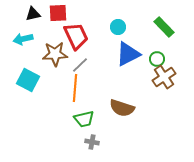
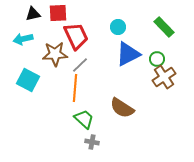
brown semicircle: rotated 15 degrees clockwise
green trapezoid: rotated 125 degrees counterclockwise
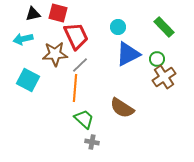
red square: rotated 18 degrees clockwise
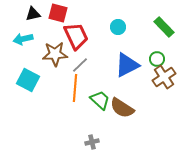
blue triangle: moved 1 px left, 11 px down
green trapezoid: moved 16 px right, 19 px up
gray cross: rotated 24 degrees counterclockwise
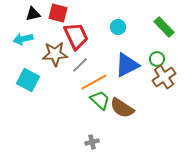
orange line: moved 19 px right, 6 px up; rotated 56 degrees clockwise
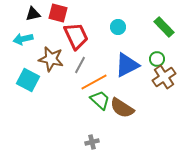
brown star: moved 4 px left, 5 px down; rotated 15 degrees clockwise
gray line: rotated 18 degrees counterclockwise
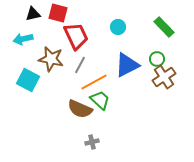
brown semicircle: moved 42 px left, 1 px down; rotated 10 degrees counterclockwise
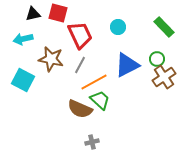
red trapezoid: moved 4 px right, 1 px up
cyan square: moved 5 px left
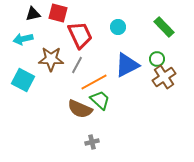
brown star: rotated 10 degrees counterclockwise
gray line: moved 3 px left
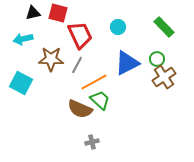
black triangle: moved 1 px up
blue triangle: moved 2 px up
cyan square: moved 2 px left, 3 px down
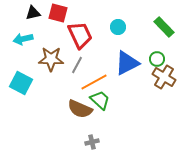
brown cross: rotated 25 degrees counterclockwise
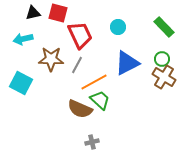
green circle: moved 5 px right
